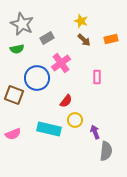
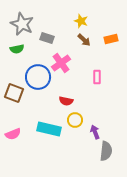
gray rectangle: rotated 48 degrees clockwise
blue circle: moved 1 px right, 1 px up
brown square: moved 2 px up
red semicircle: rotated 64 degrees clockwise
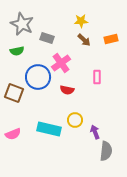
yellow star: rotated 24 degrees counterclockwise
green semicircle: moved 2 px down
red semicircle: moved 1 px right, 11 px up
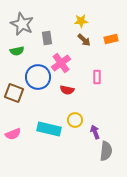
gray rectangle: rotated 64 degrees clockwise
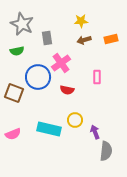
brown arrow: rotated 120 degrees clockwise
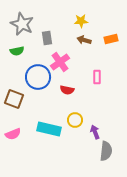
brown arrow: rotated 32 degrees clockwise
pink cross: moved 1 px left, 1 px up
brown square: moved 6 px down
